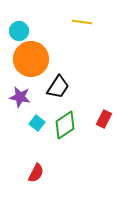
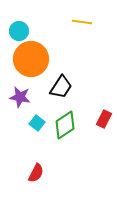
black trapezoid: moved 3 px right
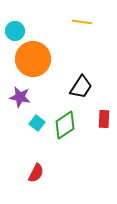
cyan circle: moved 4 px left
orange circle: moved 2 px right
black trapezoid: moved 20 px right
red rectangle: rotated 24 degrees counterclockwise
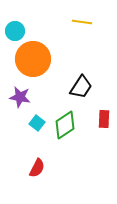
red semicircle: moved 1 px right, 5 px up
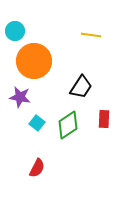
yellow line: moved 9 px right, 13 px down
orange circle: moved 1 px right, 2 px down
green diamond: moved 3 px right
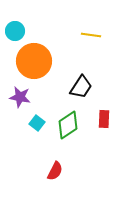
red semicircle: moved 18 px right, 3 px down
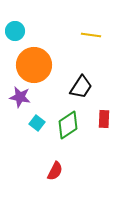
orange circle: moved 4 px down
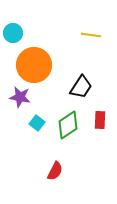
cyan circle: moved 2 px left, 2 px down
red rectangle: moved 4 px left, 1 px down
